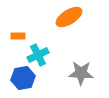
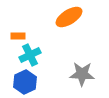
cyan cross: moved 8 px left
gray star: moved 1 px right, 1 px down
blue hexagon: moved 2 px right, 4 px down; rotated 15 degrees counterclockwise
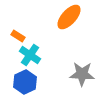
orange ellipse: rotated 16 degrees counterclockwise
orange rectangle: rotated 32 degrees clockwise
cyan cross: rotated 30 degrees counterclockwise
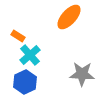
cyan cross: rotated 15 degrees clockwise
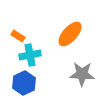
orange ellipse: moved 1 px right, 17 px down
cyan cross: rotated 30 degrees clockwise
blue hexagon: moved 1 px left, 1 px down
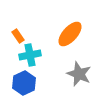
orange rectangle: rotated 24 degrees clockwise
gray star: moved 3 px left; rotated 20 degrees clockwise
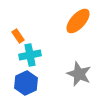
orange ellipse: moved 8 px right, 13 px up
blue hexagon: moved 2 px right
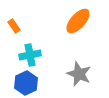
orange rectangle: moved 4 px left, 10 px up
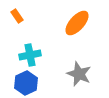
orange ellipse: moved 1 px left, 2 px down
orange rectangle: moved 3 px right, 10 px up
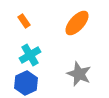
orange rectangle: moved 7 px right, 5 px down
cyan cross: rotated 20 degrees counterclockwise
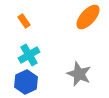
orange ellipse: moved 11 px right, 6 px up
cyan cross: moved 1 px left
blue hexagon: moved 1 px up
